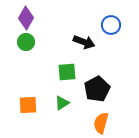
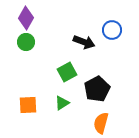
blue circle: moved 1 px right, 5 px down
green square: rotated 24 degrees counterclockwise
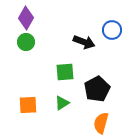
green square: moved 2 px left; rotated 24 degrees clockwise
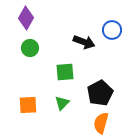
green circle: moved 4 px right, 6 px down
black pentagon: moved 3 px right, 4 px down
green triangle: rotated 14 degrees counterclockwise
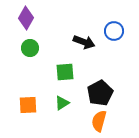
blue circle: moved 2 px right, 1 px down
green triangle: rotated 14 degrees clockwise
orange semicircle: moved 2 px left, 2 px up
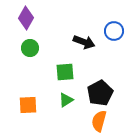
green triangle: moved 4 px right, 3 px up
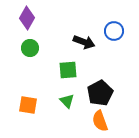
purple diamond: moved 1 px right
green square: moved 3 px right, 2 px up
green triangle: moved 1 px right, 1 px down; rotated 42 degrees counterclockwise
orange square: rotated 12 degrees clockwise
orange semicircle: moved 1 px right; rotated 35 degrees counterclockwise
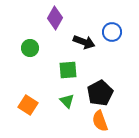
purple diamond: moved 28 px right
blue circle: moved 2 px left, 1 px down
orange square: rotated 24 degrees clockwise
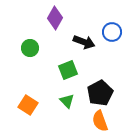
green square: rotated 18 degrees counterclockwise
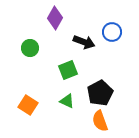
green triangle: rotated 21 degrees counterclockwise
